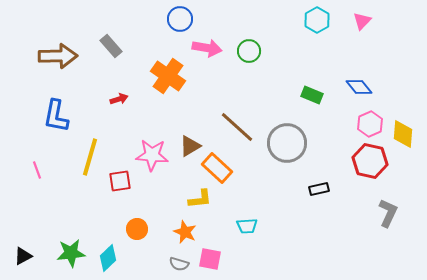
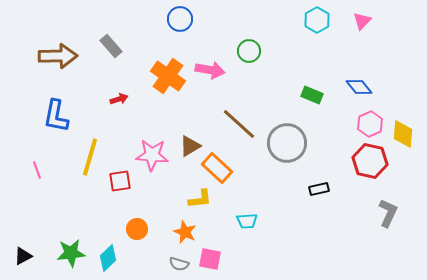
pink arrow: moved 3 px right, 22 px down
brown line: moved 2 px right, 3 px up
cyan trapezoid: moved 5 px up
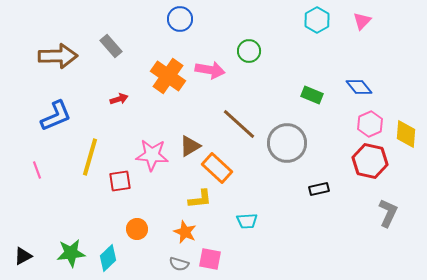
blue L-shape: rotated 124 degrees counterclockwise
yellow diamond: moved 3 px right
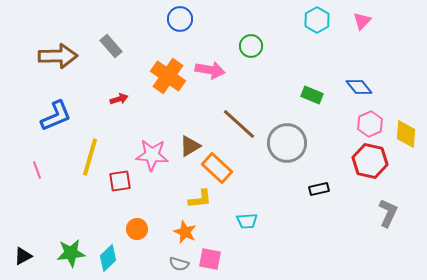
green circle: moved 2 px right, 5 px up
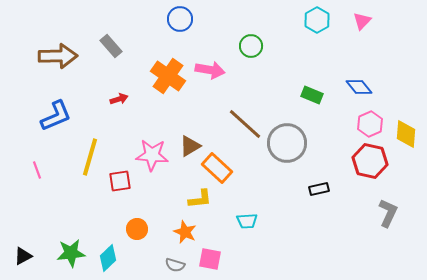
brown line: moved 6 px right
gray semicircle: moved 4 px left, 1 px down
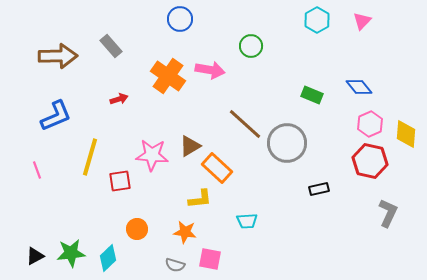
orange star: rotated 15 degrees counterclockwise
black triangle: moved 12 px right
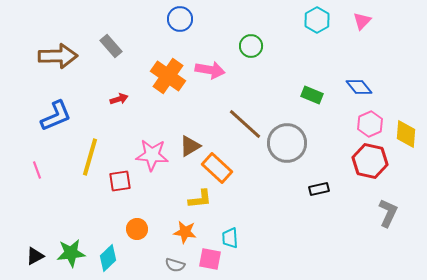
cyan trapezoid: moved 17 px left, 17 px down; rotated 90 degrees clockwise
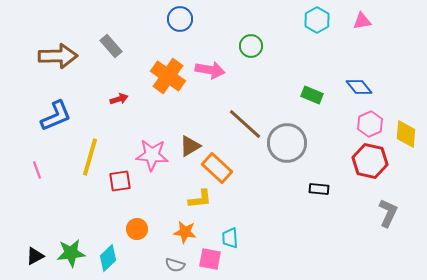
pink triangle: rotated 36 degrees clockwise
black rectangle: rotated 18 degrees clockwise
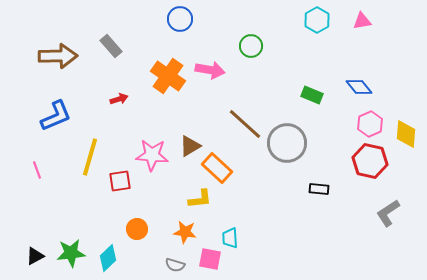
gray L-shape: rotated 148 degrees counterclockwise
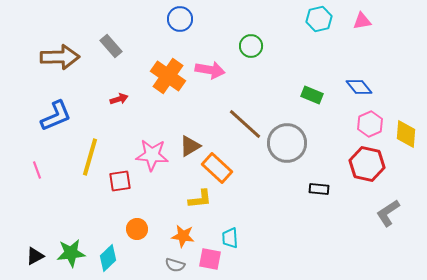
cyan hexagon: moved 2 px right, 1 px up; rotated 15 degrees clockwise
brown arrow: moved 2 px right, 1 px down
red hexagon: moved 3 px left, 3 px down
orange star: moved 2 px left, 4 px down
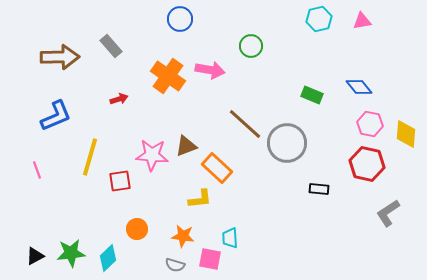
pink hexagon: rotated 25 degrees counterclockwise
brown triangle: moved 4 px left; rotated 10 degrees clockwise
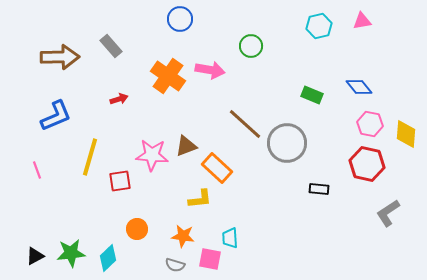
cyan hexagon: moved 7 px down
